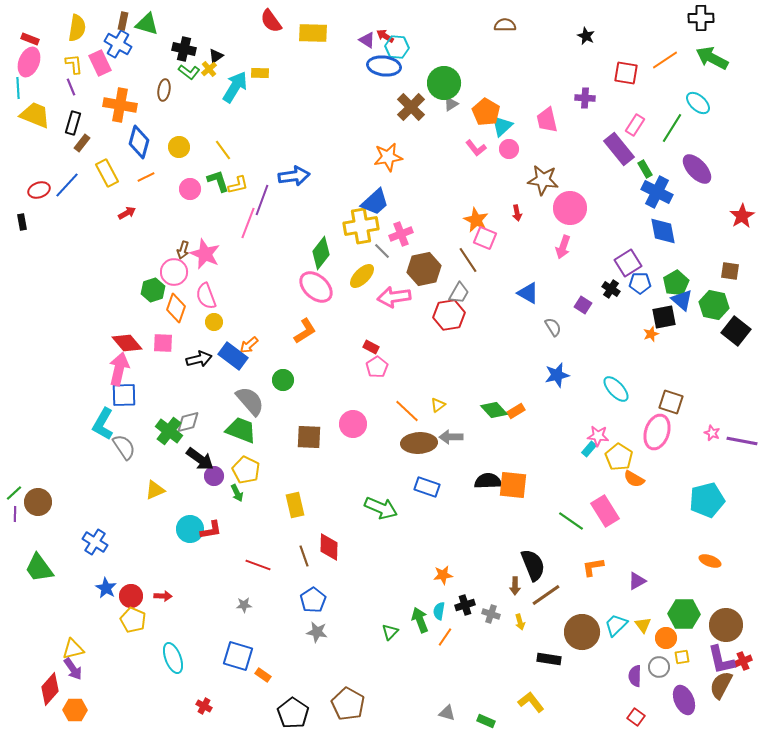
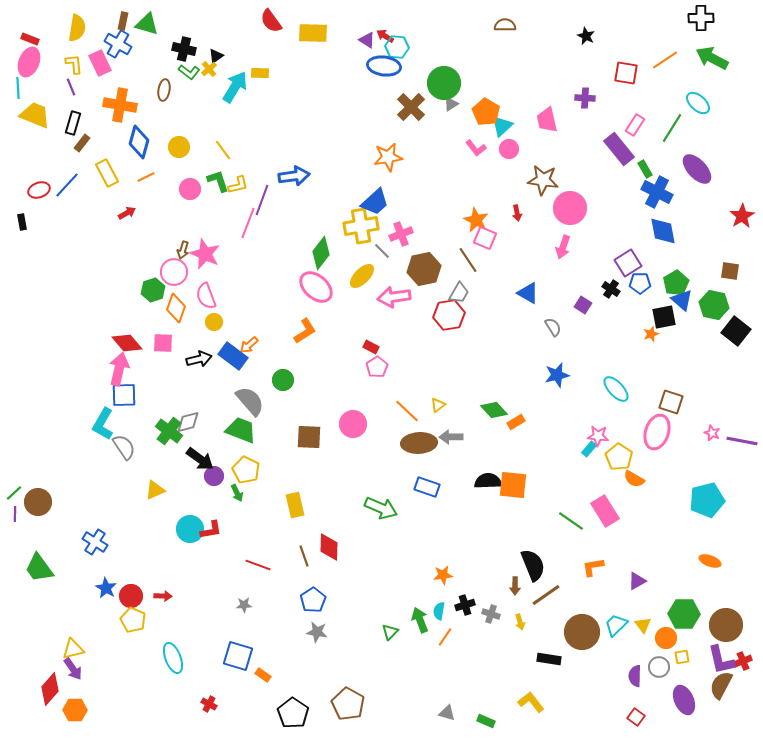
orange rectangle at (516, 411): moved 11 px down
red cross at (204, 706): moved 5 px right, 2 px up
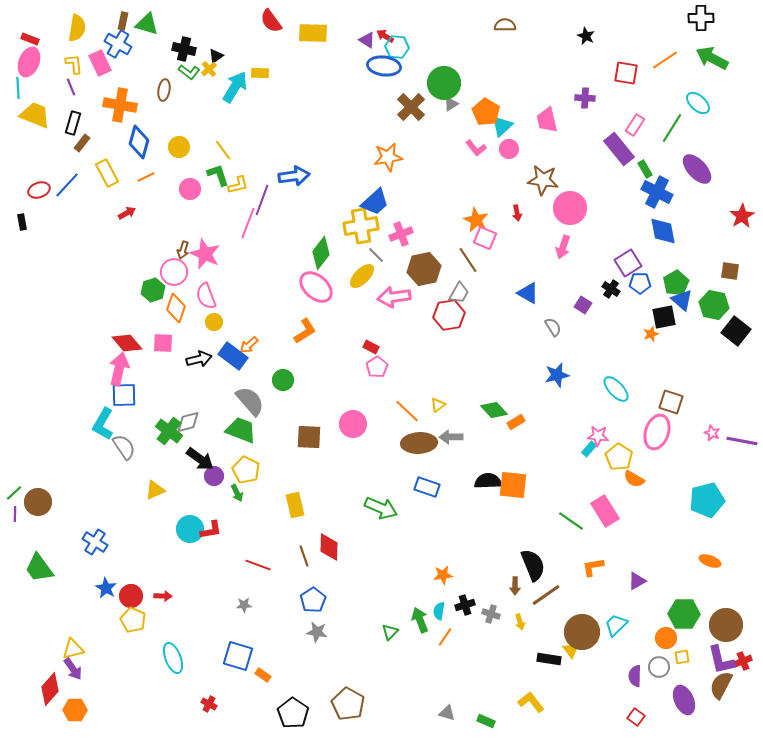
green L-shape at (218, 181): moved 6 px up
gray line at (382, 251): moved 6 px left, 4 px down
yellow triangle at (643, 625): moved 72 px left, 25 px down
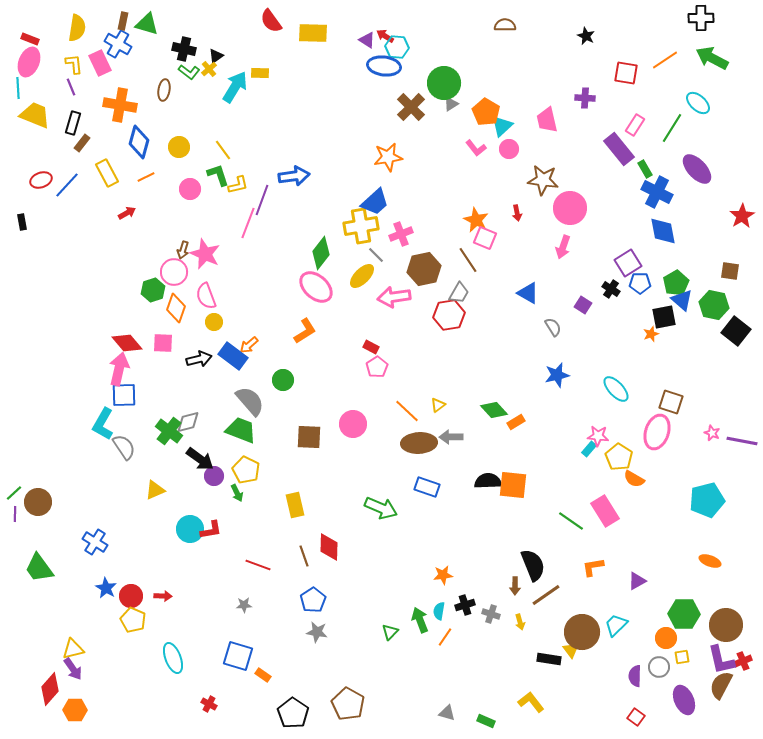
red ellipse at (39, 190): moved 2 px right, 10 px up
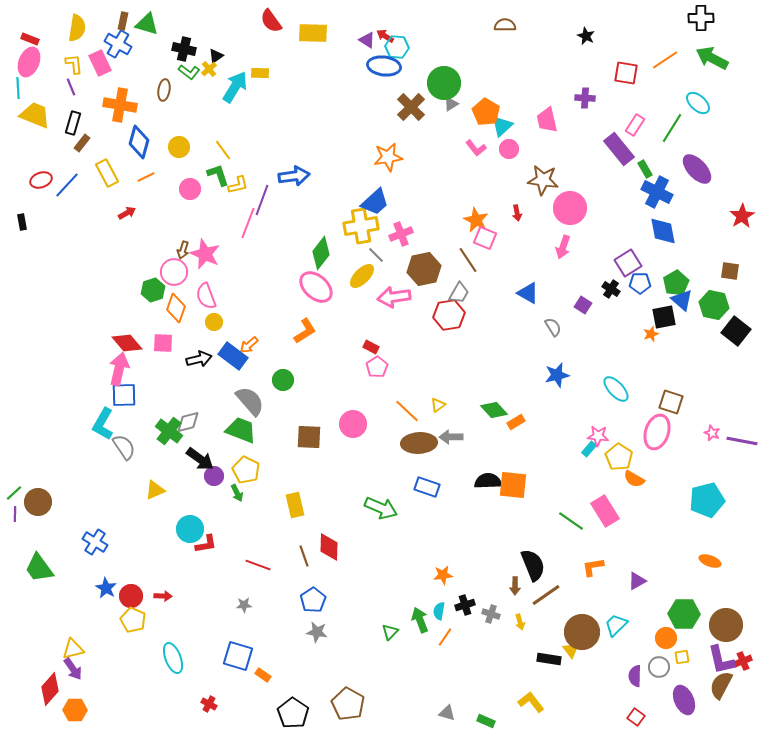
red L-shape at (211, 530): moved 5 px left, 14 px down
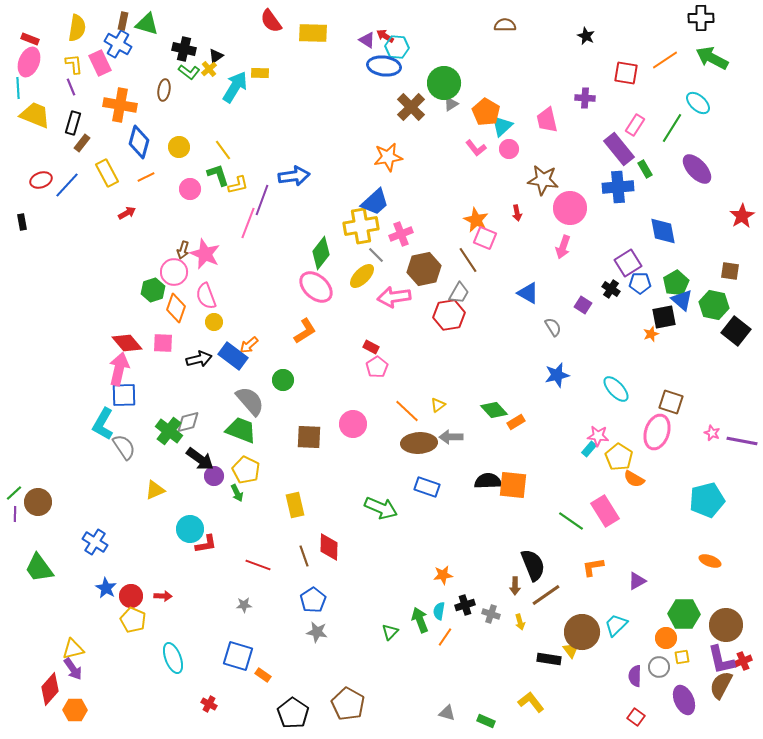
blue cross at (657, 192): moved 39 px left, 5 px up; rotated 32 degrees counterclockwise
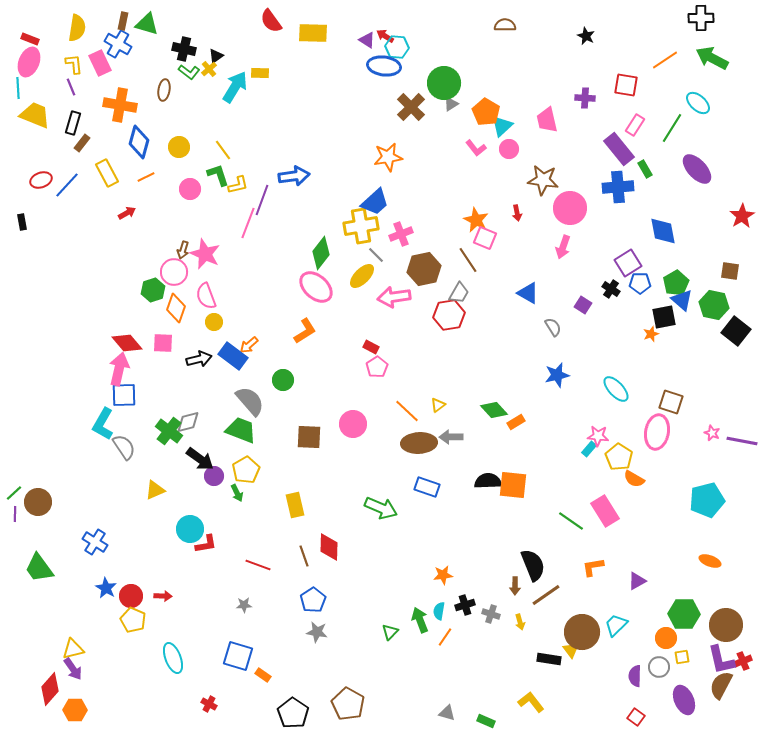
red square at (626, 73): moved 12 px down
pink ellipse at (657, 432): rotated 8 degrees counterclockwise
yellow pentagon at (246, 470): rotated 16 degrees clockwise
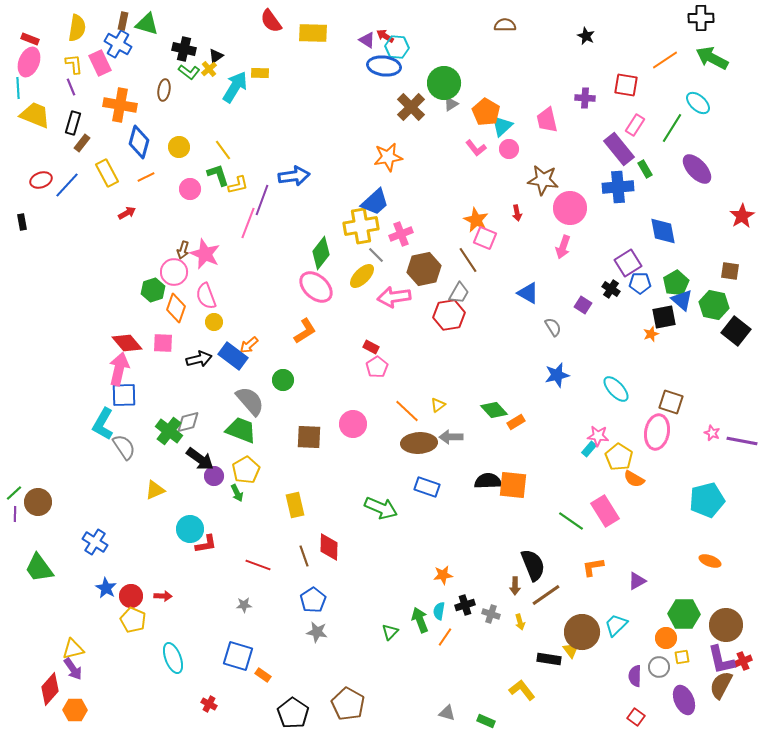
yellow L-shape at (531, 702): moved 9 px left, 12 px up
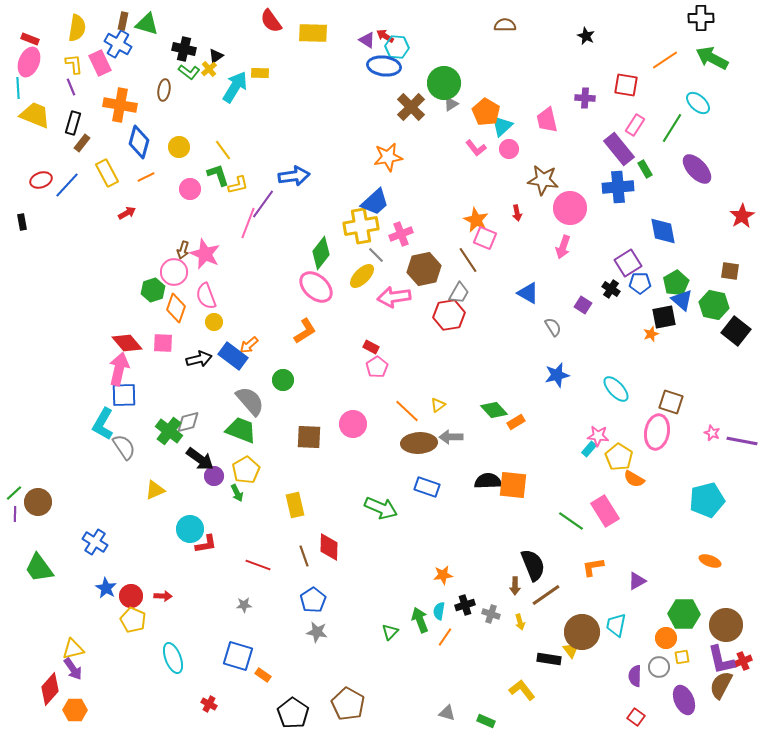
purple line at (262, 200): moved 1 px right, 4 px down; rotated 16 degrees clockwise
cyan trapezoid at (616, 625): rotated 35 degrees counterclockwise
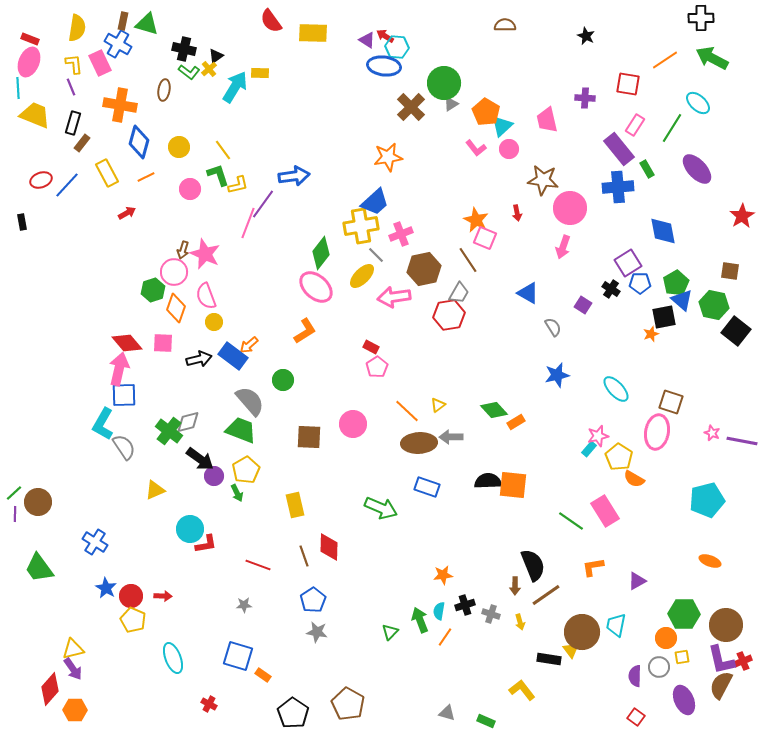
red square at (626, 85): moved 2 px right, 1 px up
green rectangle at (645, 169): moved 2 px right
pink star at (598, 436): rotated 20 degrees counterclockwise
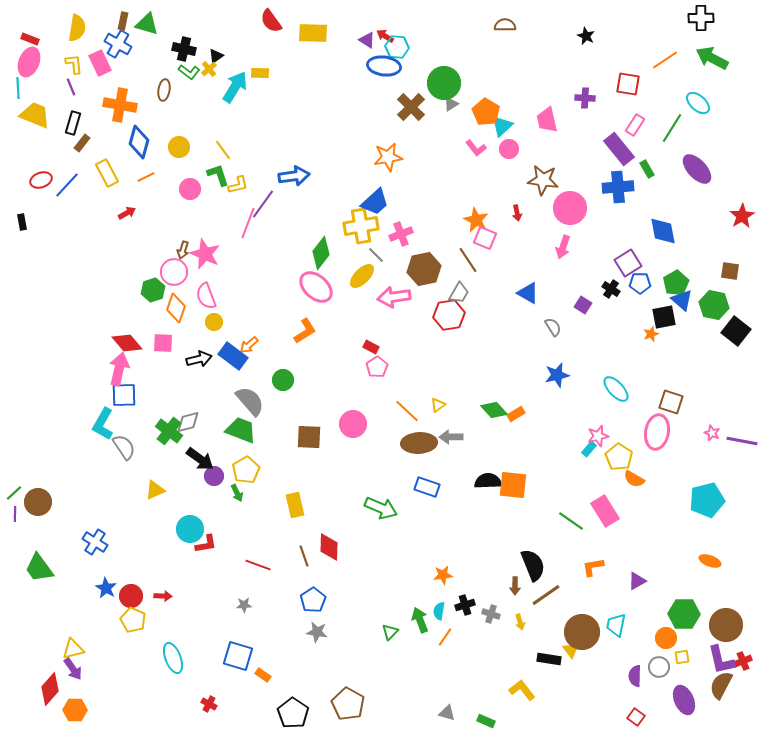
orange rectangle at (516, 422): moved 8 px up
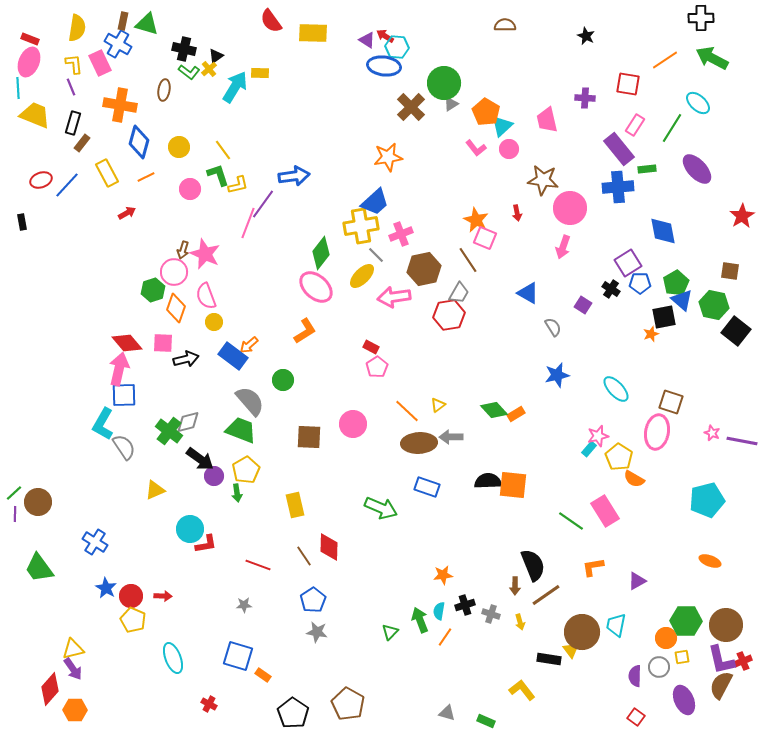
green rectangle at (647, 169): rotated 66 degrees counterclockwise
black arrow at (199, 359): moved 13 px left
green arrow at (237, 493): rotated 18 degrees clockwise
brown line at (304, 556): rotated 15 degrees counterclockwise
green hexagon at (684, 614): moved 2 px right, 7 px down
